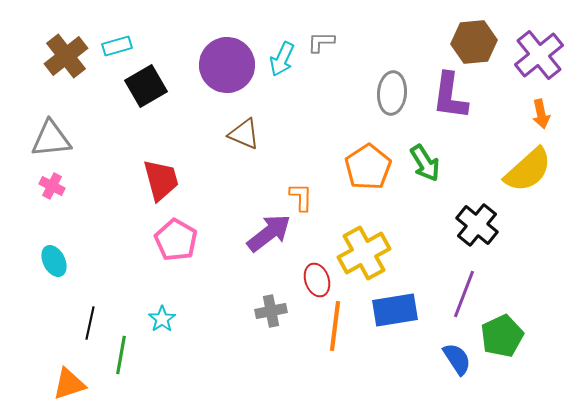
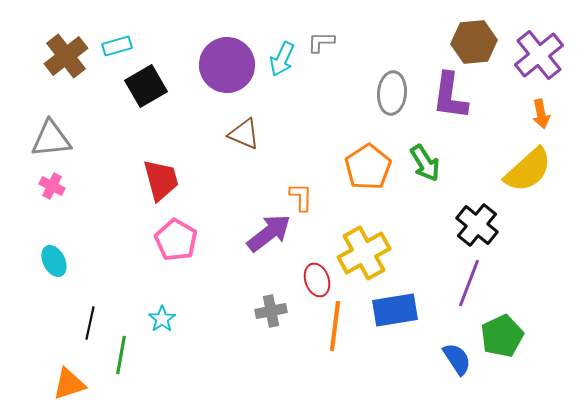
purple line: moved 5 px right, 11 px up
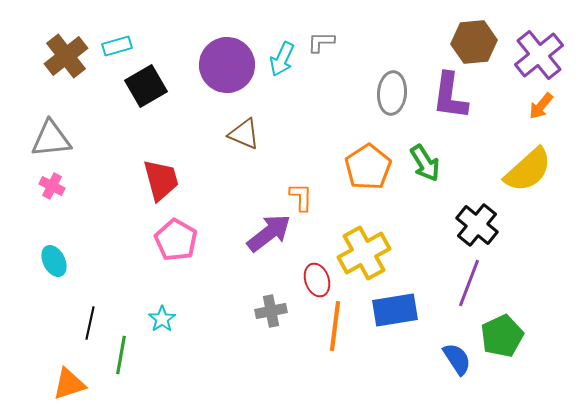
orange arrow: moved 8 px up; rotated 52 degrees clockwise
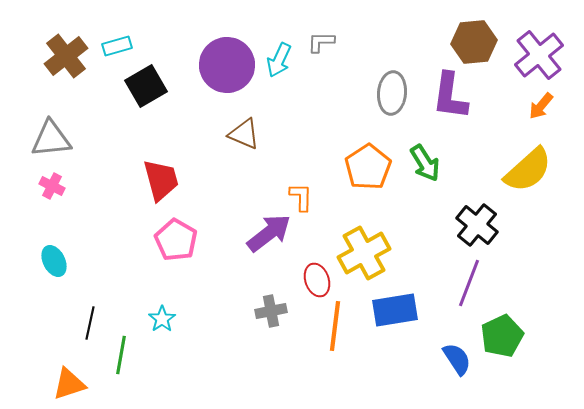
cyan arrow: moved 3 px left, 1 px down
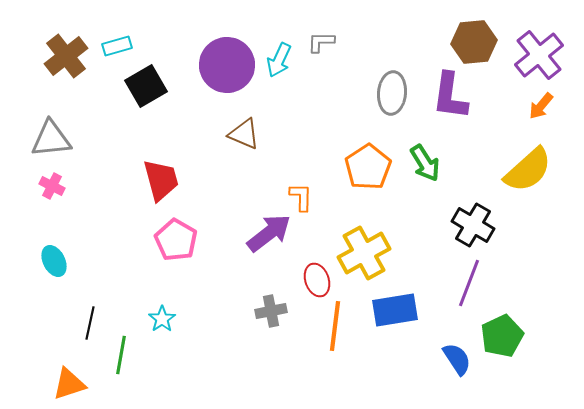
black cross: moved 4 px left; rotated 9 degrees counterclockwise
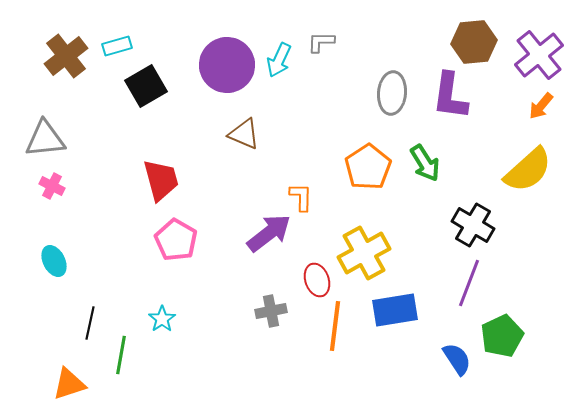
gray triangle: moved 6 px left
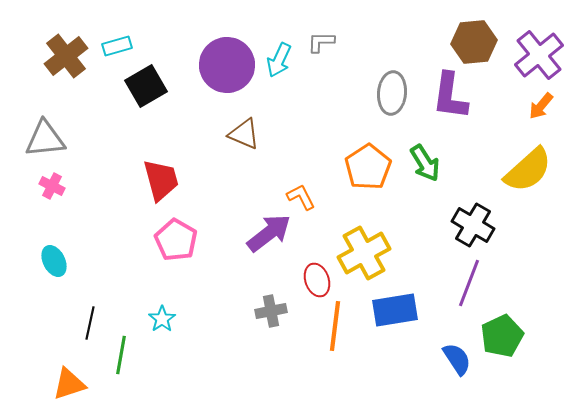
orange L-shape: rotated 28 degrees counterclockwise
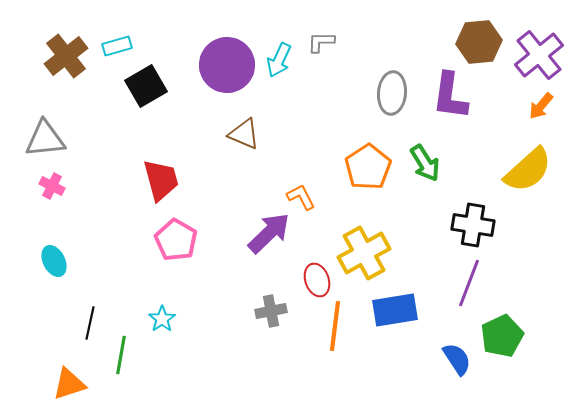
brown hexagon: moved 5 px right
black cross: rotated 21 degrees counterclockwise
purple arrow: rotated 6 degrees counterclockwise
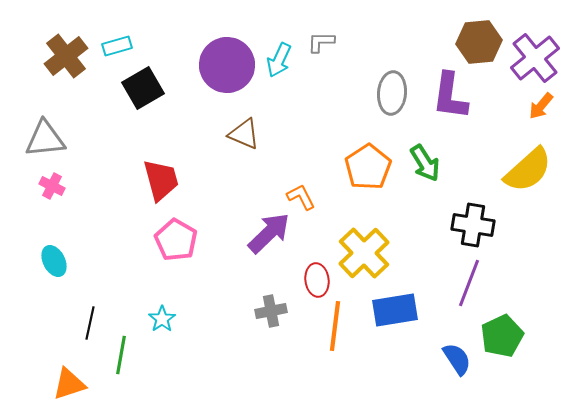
purple cross: moved 4 px left, 3 px down
black square: moved 3 px left, 2 px down
yellow cross: rotated 15 degrees counterclockwise
red ellipse: rotated 12 degrees clockwise
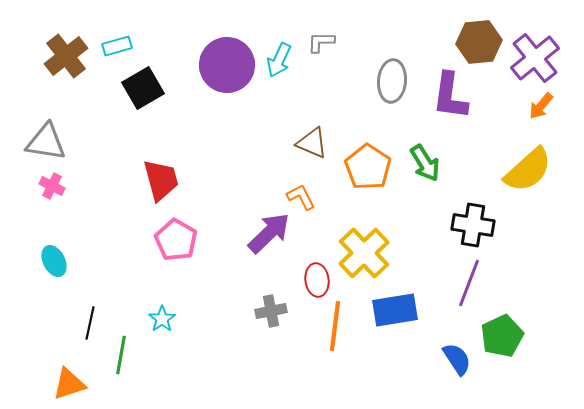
gray ellipse: moved 12 px up
brown triangle: moved 68 px right, 9 px down
gray triangle: moved 1 px right, 3 px down; rotated 15 degrees clockwise
orange pentagon: rotated 6 degrees counterclockwise
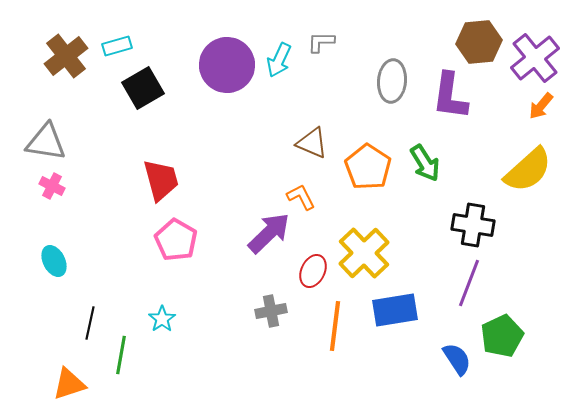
red ellipse: moved 4 px left, 9 px up; rotated 32 degrees clockwise
